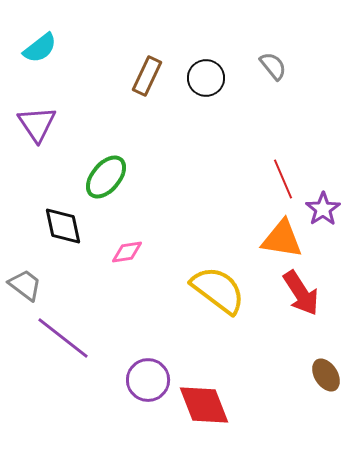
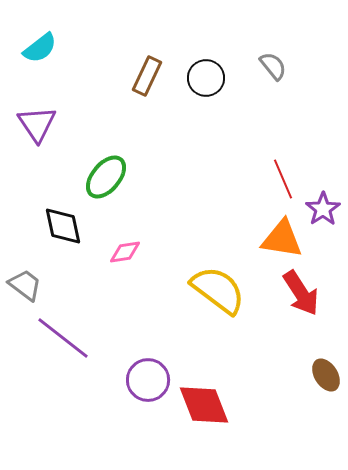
pink diamond: moved 2 px left
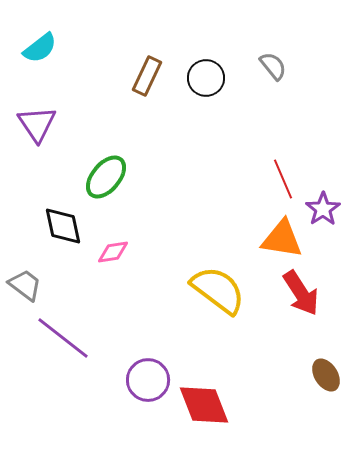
pink diamond: moved 12 px left
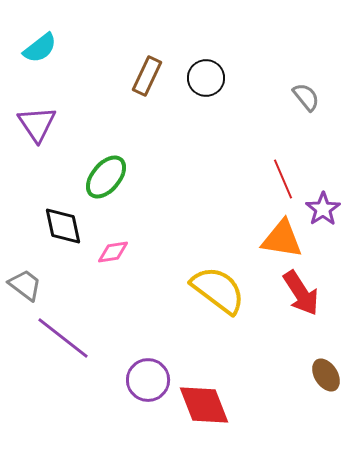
gray semicircle: moved 33 px right, 31 px down
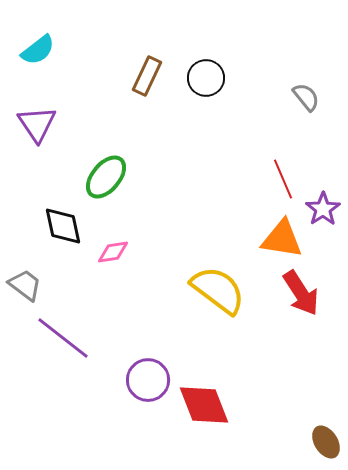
cyan semicircle: moved 2 px left, 2 px down
brown ellipse: moved 67 px down
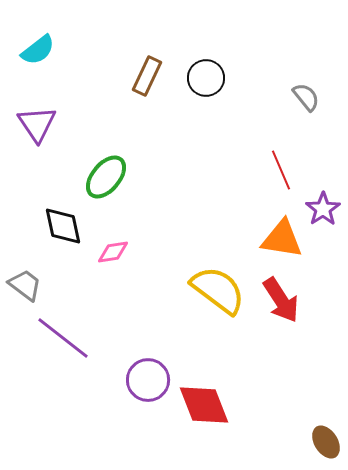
red line: moved 2 px left, 9 px up
red arrow: moved 20 px left, 7 px down
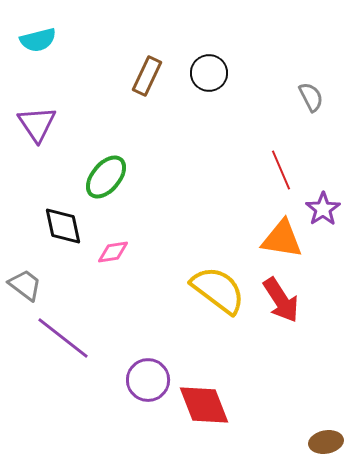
cyan semicircle: moved 10 px up; rotated 24 degrees clockwise
black circle: moved 3 px right, 5 px up
gray semicircle: moved 5 px right; rotated 12 degrees clockwise
brown ellipse: rotated 68 degrees counterclockwise
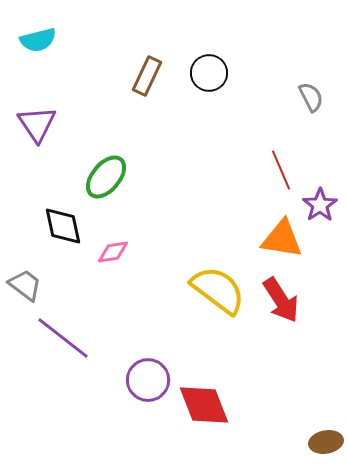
purple star: moved 3 px left, 4 px up
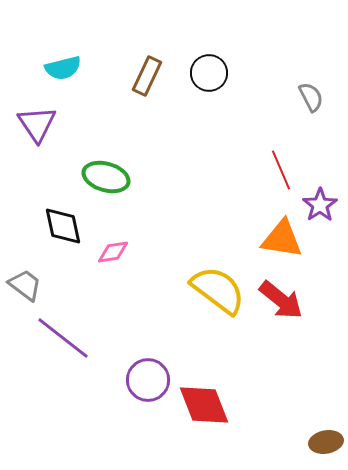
cyan semicircle: moved 25 px right, 28 px down
green ellipse: rotated 66 degrees clockwise
red arrow: rotated 18 degrees counterclockwise
